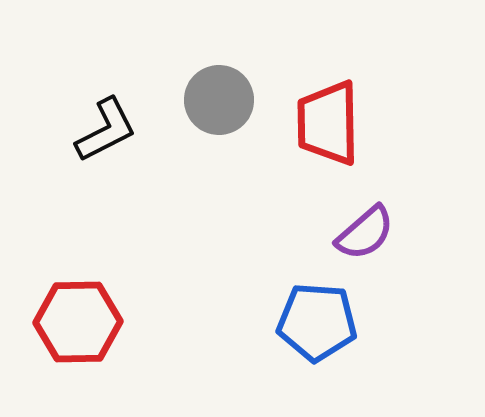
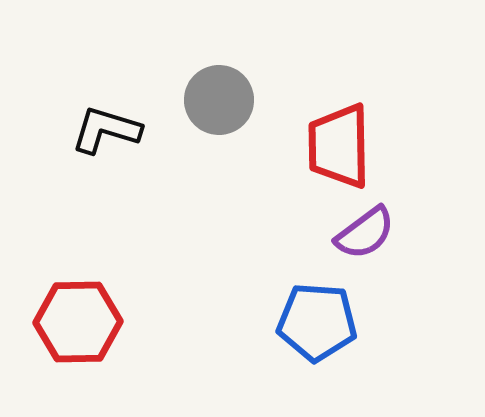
red trapezoid: moved 11 px right, 23 px down
black L-shape: rotated 136 degrees counterclockwise
purple semicircle: rotated 4 degrees clockwise
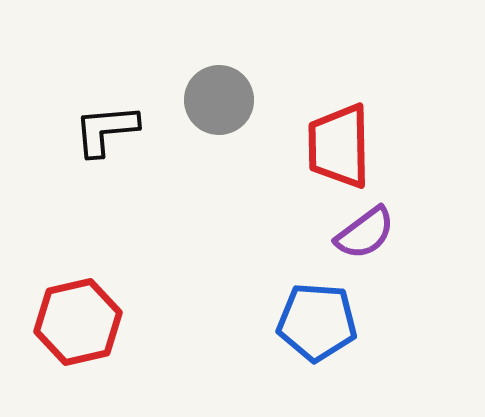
black L-shape: rotated 22 degrees counterclockwise
red hexagon: rotated 12 degrees counterclockwise
